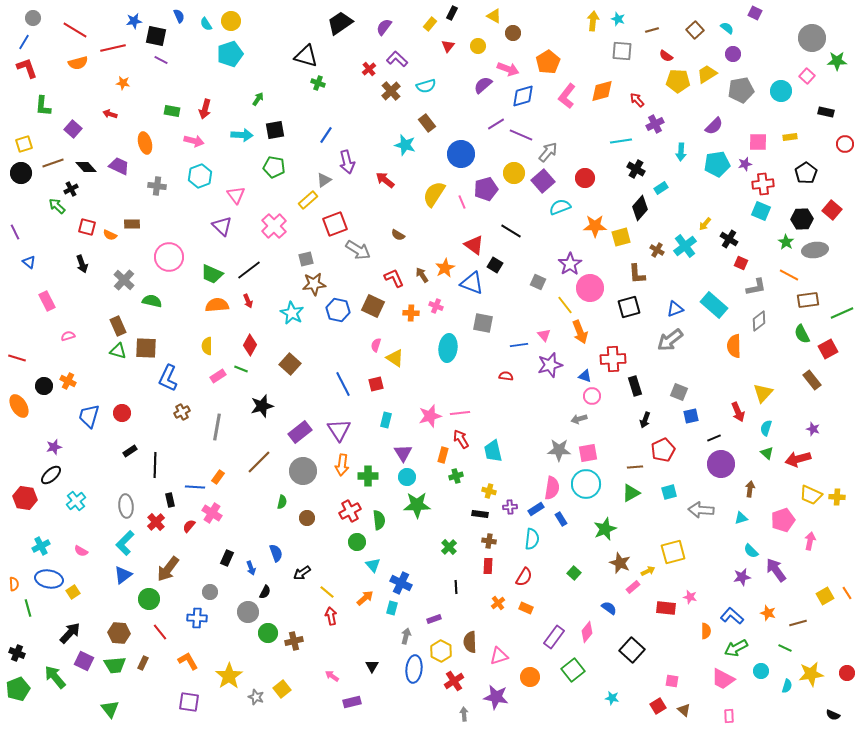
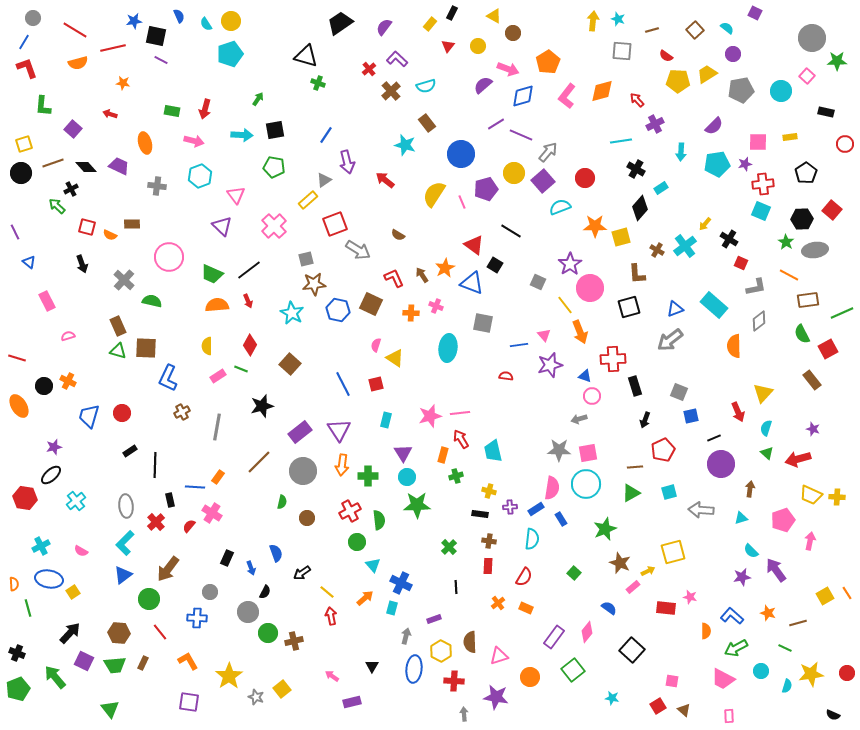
brown square at (373, 306): moved 2 px left, 2 px up
red cross at (454, 681): rotated 36 degrees clockwise
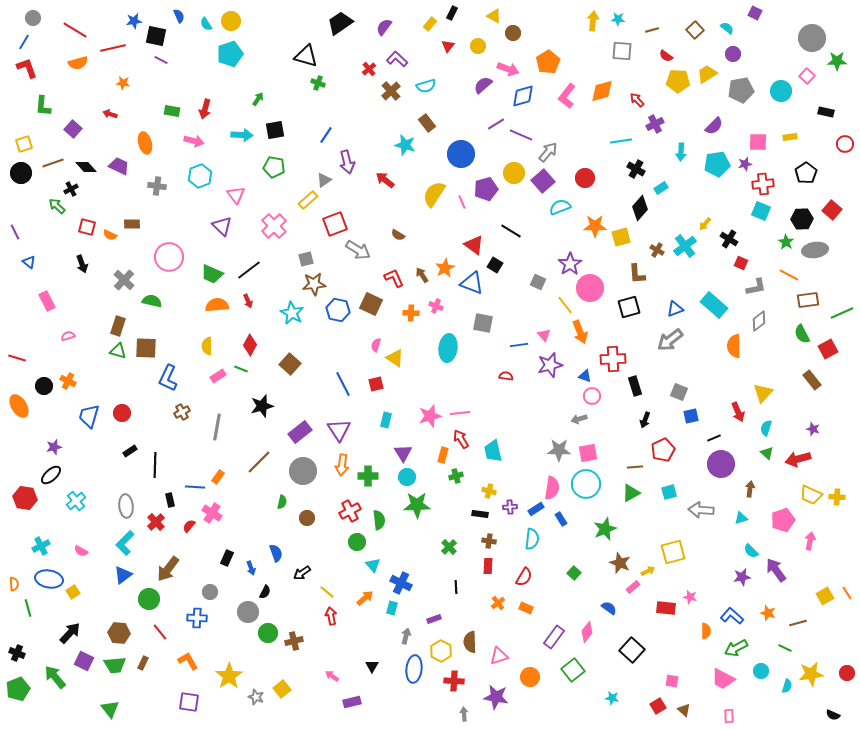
cyan star at (618, 19): rotated 16 degrees counterclockwise
brown rectangle at (118, 326): rotated 42 degrees clockwise
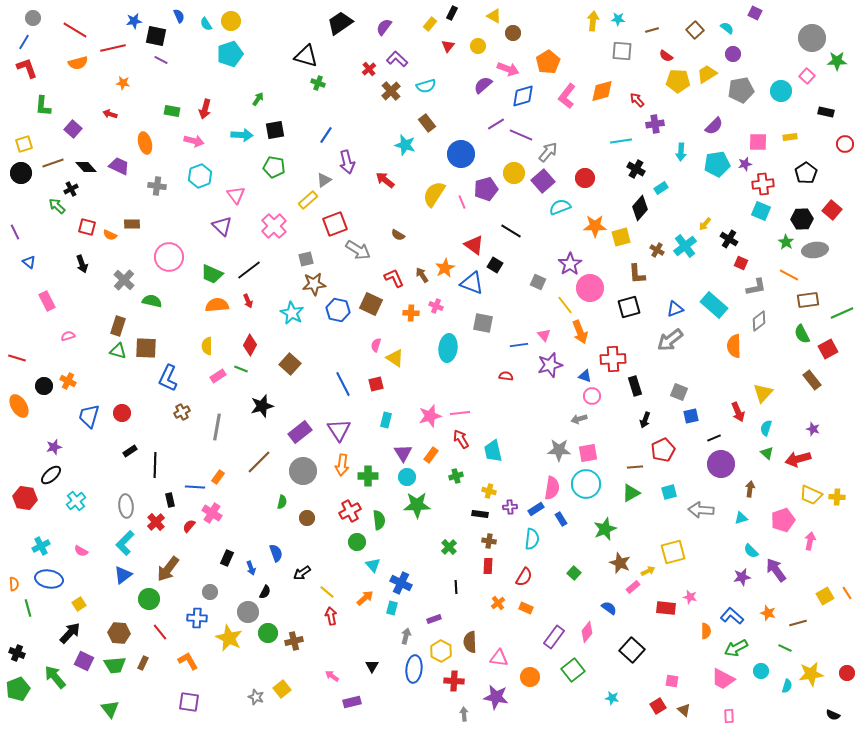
purple cross at (655, 124): rotated 18 degrees clockwise
orange rectangle at (443, 455): moved 12 px left; rotated 21 degrees clockwise
yellow square at (73, 592): moved 6 px right, 12 px down
pink triangle at (499, 656): moved 2 px down; rotated 24 degrees clockwise
yellow star at (229, 676): moved 38 px up; rotated 12 degrees counterclockwise
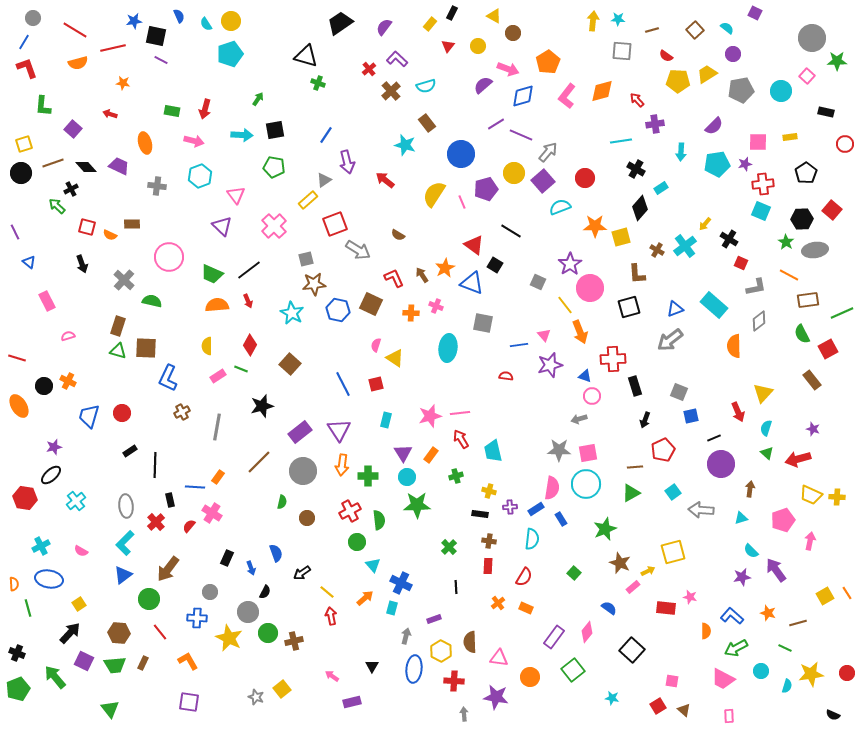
cyan square at (669, 492): moved 4 px right; rotated 21 degrees counterclockwise
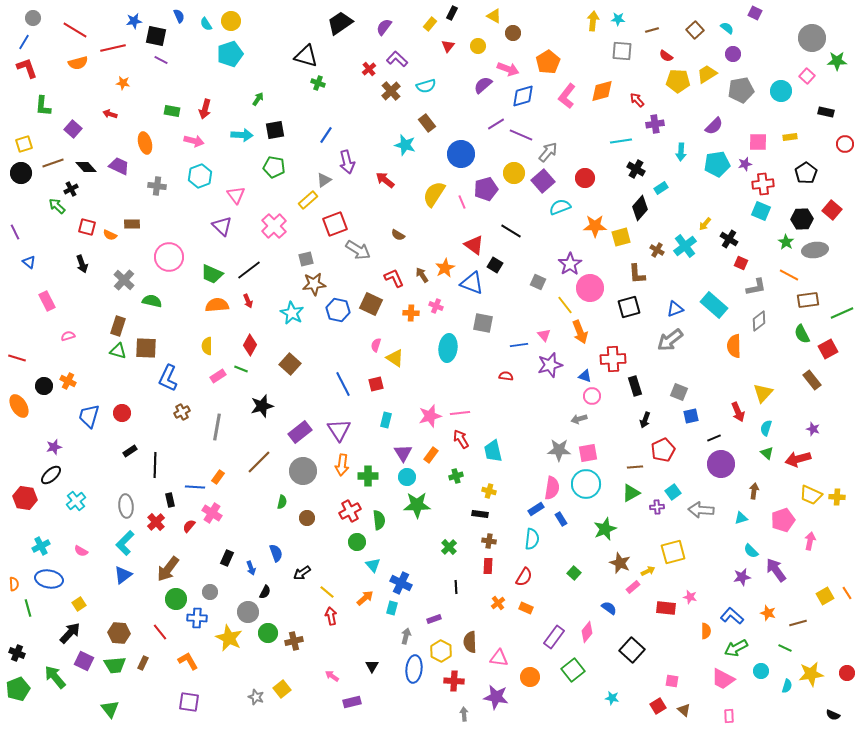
brown arrow at (750, 489): moved 4 px right, 2 px down
purple cross at (510, 507): moved 147 px right
green circle at (149, 599): moved 27 px right
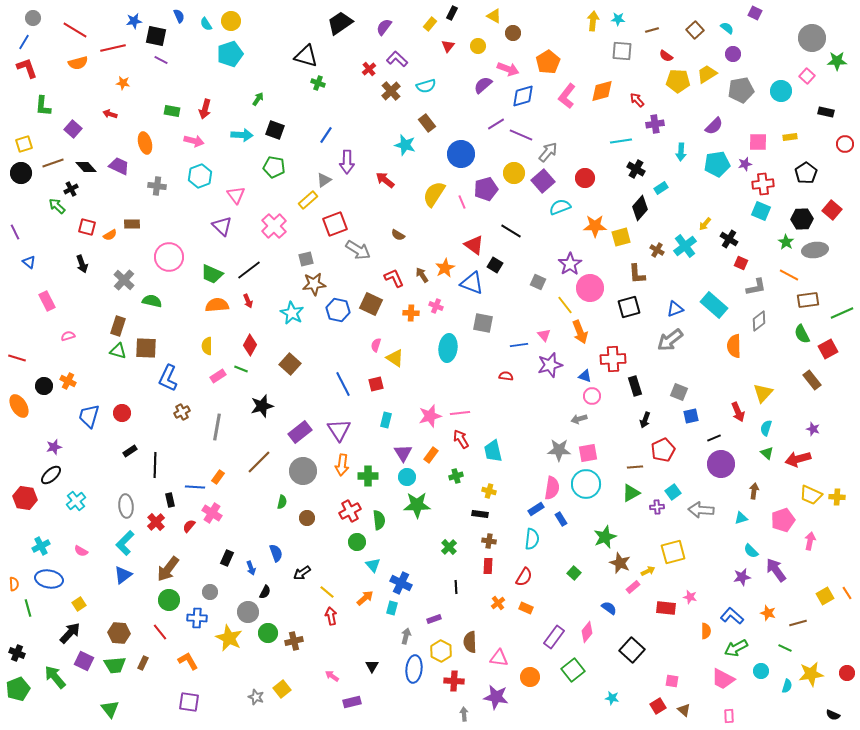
black square at (275, 130): rotated 30 degrees clockwise
purple arrow at (347, 162): rotated 15 degrees clockwise
orange semicircle at (110, 235): rotated 56 degrees counterclockwise
green star at (605, 529): moved 8 px down
green circle at (176, 599): moved 7 px left, 1 px down
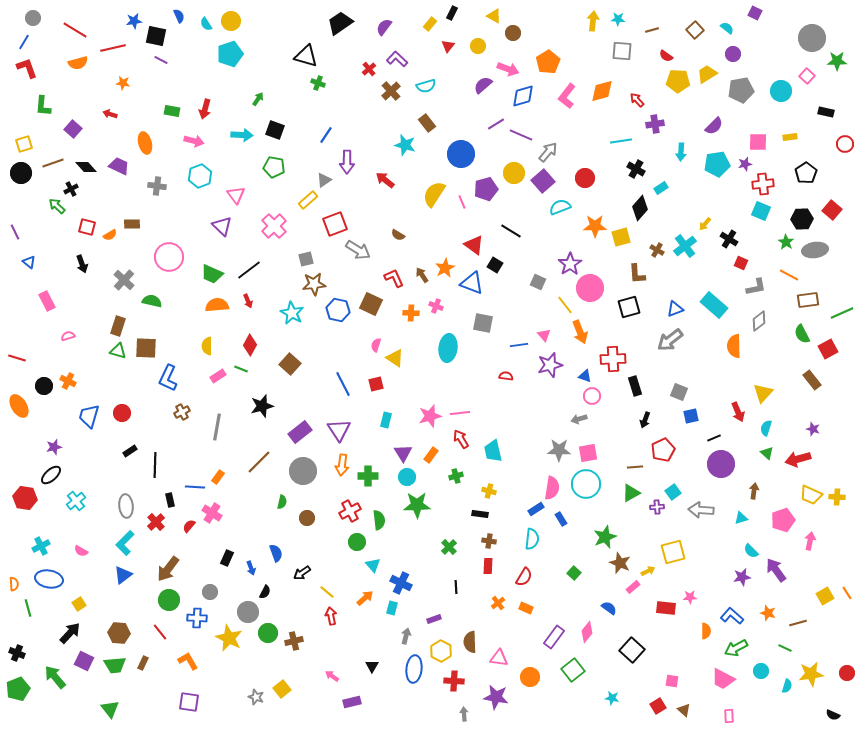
pink star at (690, 597): rotated 16 degrees counterclockwise
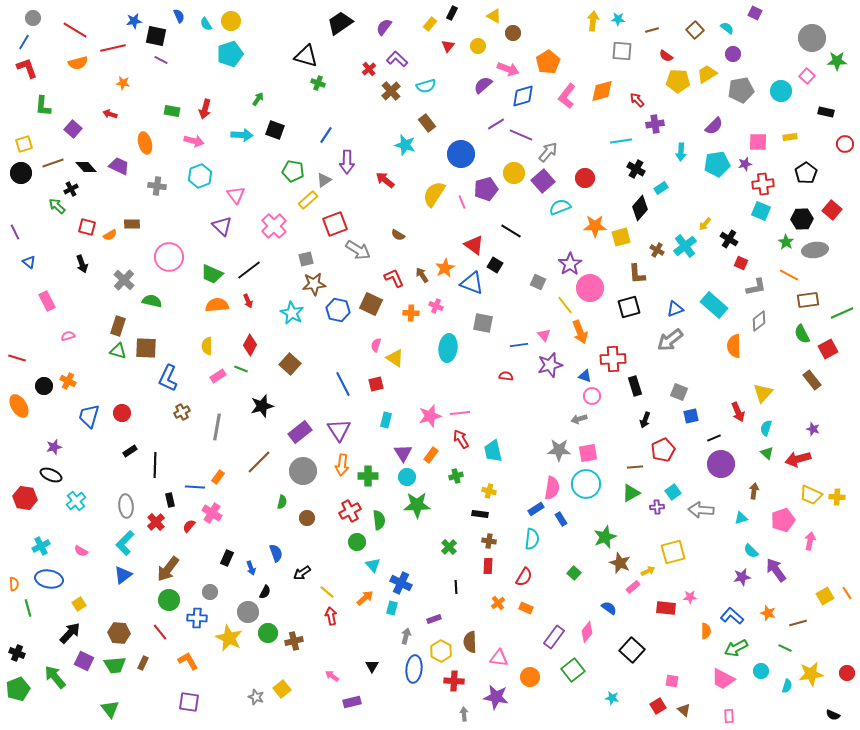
green pentagon at (274, 167): moved 19 px right, 4 px down
black ellipse at (51, 475): rotated 65 degrees clockwise
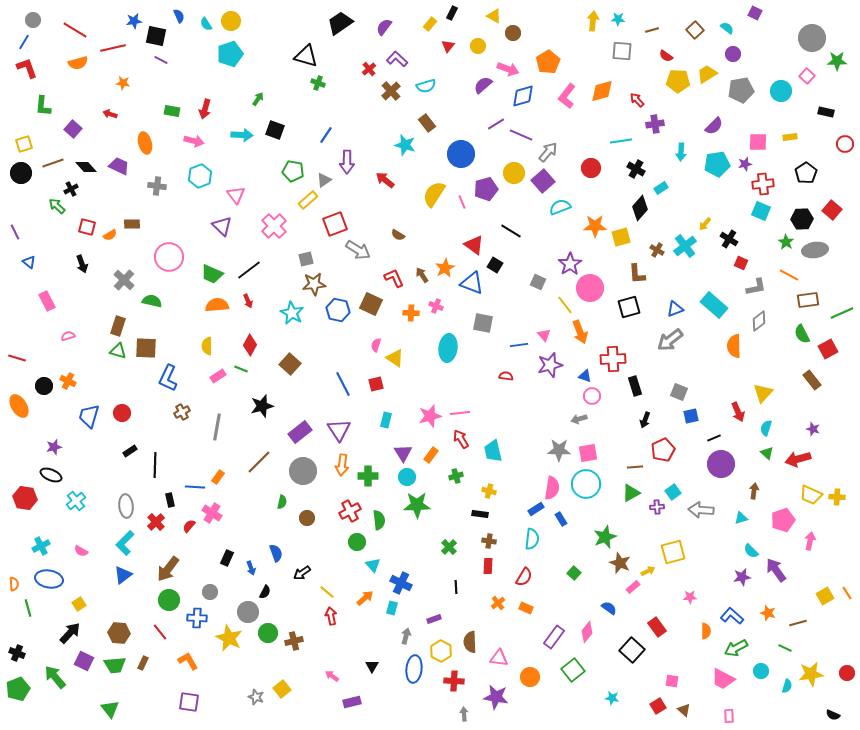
gray circle at (33, 18): moved 2 px down
red circle at (585, 178): moved 6 px right, 10 px up
red rectangle at (666, 608): moved 9 px left, 19 px down; rotated 48 degrees clockwise
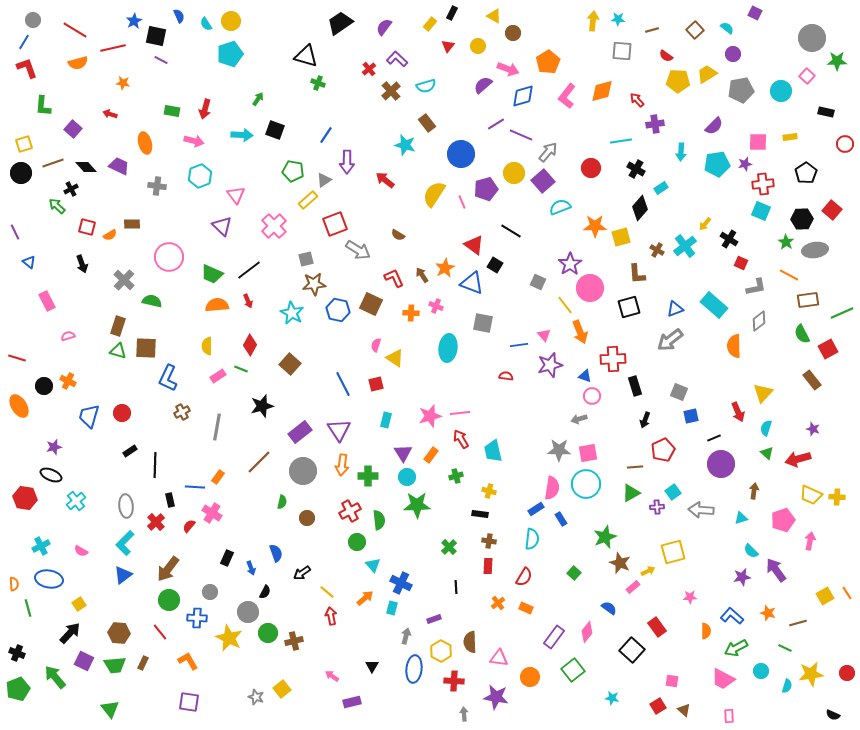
blue star at (134, 21): rotated 21 degrees counterclockwise
